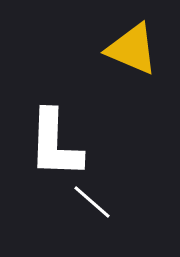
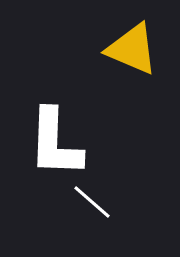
white L-shape: moved 1 px up
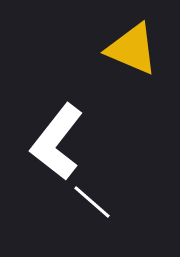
white L-shape: moved 2 px right, 1 px up; rotated 36 degrees clockwise
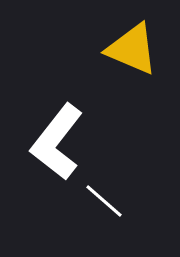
white line: moved 12 px right, 1 px up
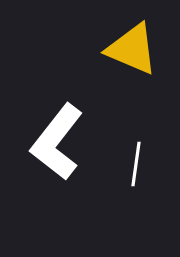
white line: moved 32 px right, 37 px up; rotated 57 degrees clockwise
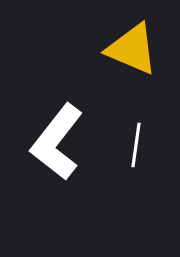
white line: moved 19 px up
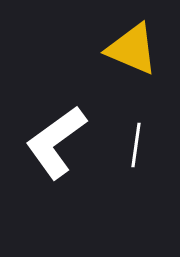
white L-shape: moved 1 px left; rotated 16 degrees clockwise
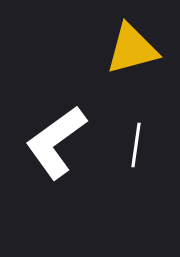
yellow triangle: rotated 38 degrees counterclockwise
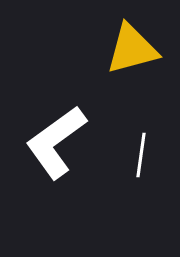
white line: moved 5 px right, 10 px down
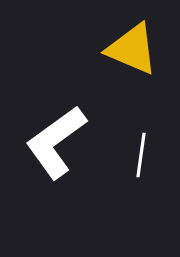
yellow triangle: rotated 38 degrees clockwise
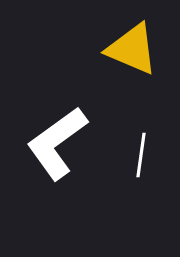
white L-shape: moved 1 px right, 1 px down
